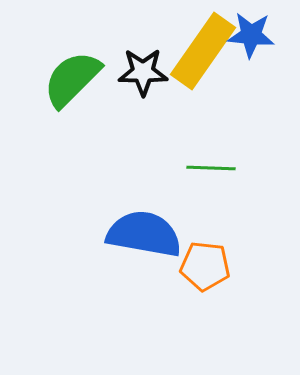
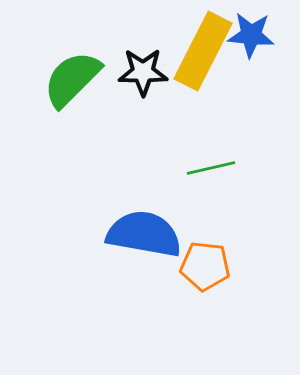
yellow rectangle: rotated 8 degrees counterclockwise
green line: rotated 15 degrees counterclockwise
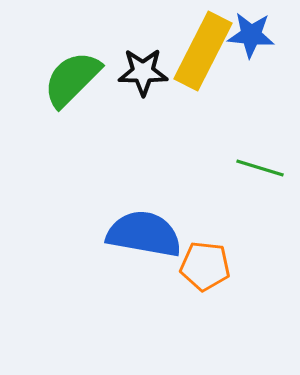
green line: moved 49 px right; rotated 30 degrees clockwise
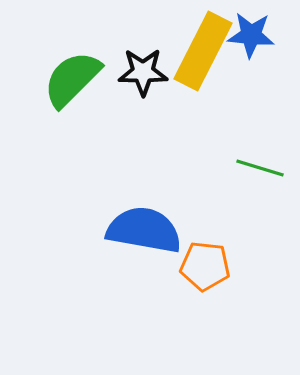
blue semicircle: moved 4 px up
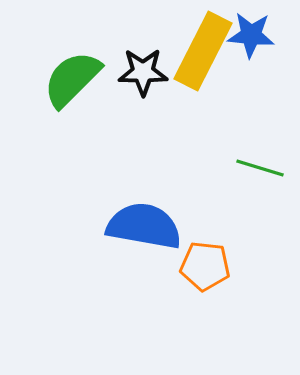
blue semicircle: moved 4 px up
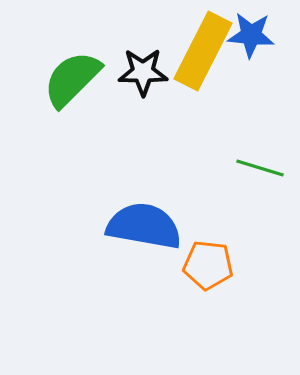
orange pentagon: moved 3 px right, 1 px up
